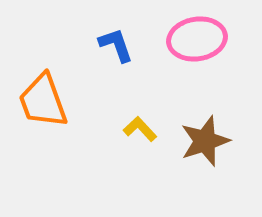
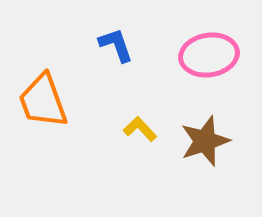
pink ellipse: moved 12 px right, 16 px down
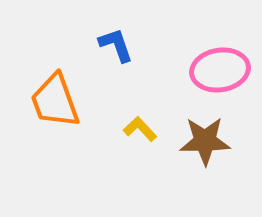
pink ellipse: moved 11 px right, 15 px down
orange trapezoid: moved 12 px right
brown star: rotated 18 degrees clockwise
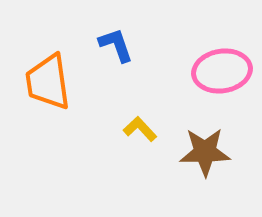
pink ellipse: moved 2 px right, 1 px down
orange trapezoid: moved 7 px left, 19 px up; rotated 12 degrees clockwise
brown star: moved 11 px down
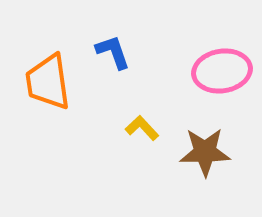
blue L-shape: moved 3 px left, 7 px down
yellow L-shape: moved 2 px right, 1 px up
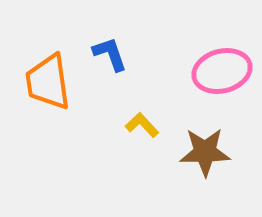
blue L-shape: moved 3 px left, 2 px down
pink ellipse: rotated 6 degrees counterclockwise
yellow L-shape: moved 3 px up
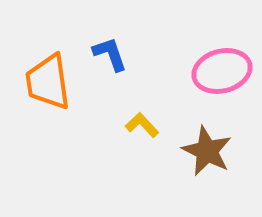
brown star: moved 2 px right, 1 px up; rotated 27 degrees clockwise
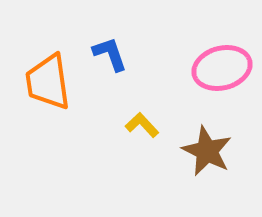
pink ellipse: moved 3 px up
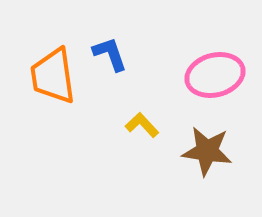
pink ellipse: moved 7 px left, 7 px down
orange trapezoid: moved 5 px right, 6 px up
brown star: rotated 18 degrees counterclockwise
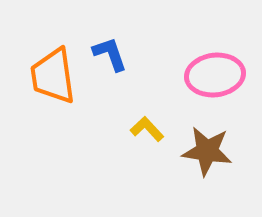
pink ellipse: rotated 8 degrees clockwise
yellow L-shape: moved 5 px right, 4 px down
